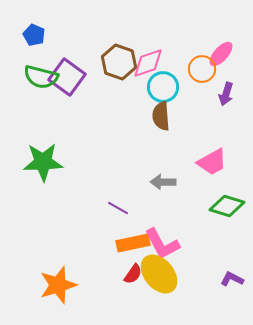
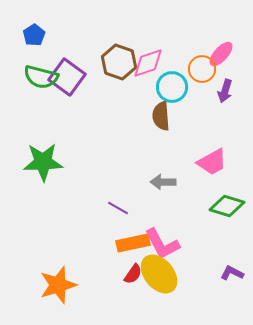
blue pentagon: rotated 15 degrees clockwise
cyan circle: moved 9 px right
purple arrow: moved 1 px left, 3 px up
purple L-shape: moved 6 px up
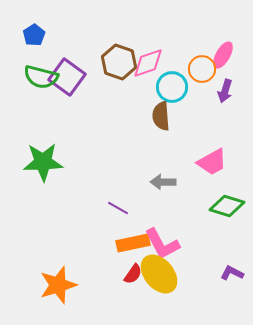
pink ellipse: moved 2 px right, 1 px down; rotated 12 degrees counterclockwise
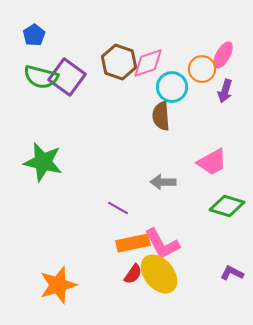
green star: rotated 15 degrees clockwise
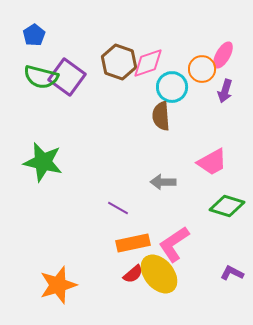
pink L-shape: moved 12 px right; rotated 84 degrees clockwise
red semicircle: rotated 15 degrees clockwise
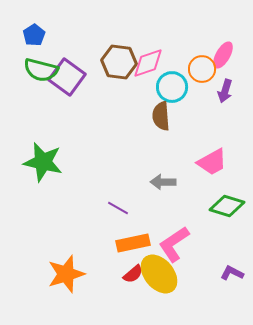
brown hexagon: rotated 12 degrees counterclockwise
green semicircle: moved 7 px up
orange star: moved 8 px right, 11 px up
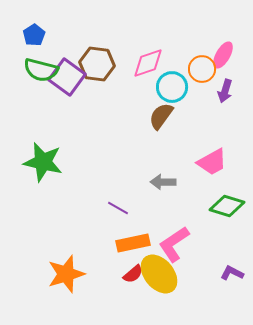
brown hexagon: moved 22 px left, 2 px down
brown semicircle: rotated 40 degrees clockwise
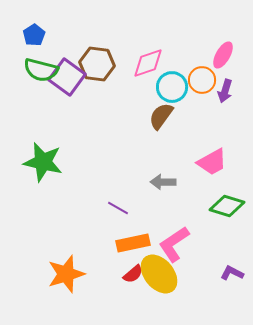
orange circle: moved 11 px down
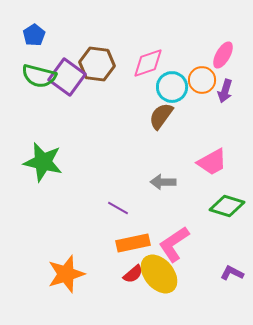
green semicircle: moved 2 px left, 6 px down
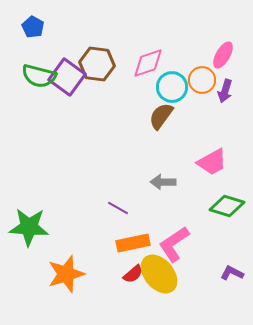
blue pentagon: moved 1 px left, 8 px up; rotated 10 degrees counterclockwise
green star: moved 14 px left, 65 px down; rotated 9 degrees counterclockwise
